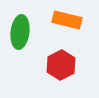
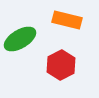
green ellipse: moved 7 px down; rotated 52 degrees clockwise
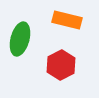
green ellipse: rotated 44 degrees counterclockwise
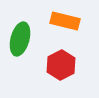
orange rectangle: moved 2 px left, 1 px down
